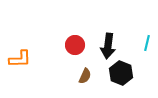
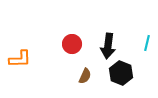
red circle: moved 3 px left, 1 px up
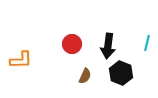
orange L-shape: moved 1 px right, 1 px down
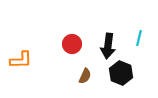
cyan line: moved 8 px left, 5 px up
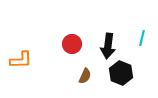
cyan line: moved 3 px right
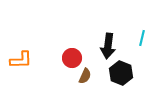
red circle: moved 14 px down
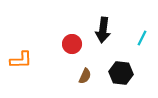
cyan line: rotated 14 degrees clockwise
black arrow: moved 5 px left, 16 px up
red circle: moved 14 px up
black hexagon: rotated 15 degrees counterclockwise
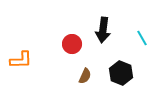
cyan line: rotated 56 degrees counterclockwise
black hexagon: rotated 15 degrees clockwise
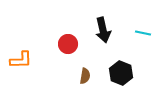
black arrow: rotated 20 degrees counterclockwise
cyan line: moved 1 px right, 5 px up; rotated 49 degrees counterclockwise
red circle: moved 4 px left
brown semicircle: rotated 14 degrees counterclockwise
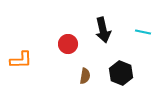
cyan line: moved 1 px up
